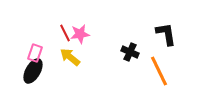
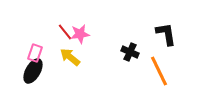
red line: moved 1 px up; rotated 12 degrees counterclockwise
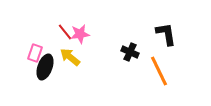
black ellipse: moved 12 px right, 4 px up; rotated 10 degrees counterclockwise
